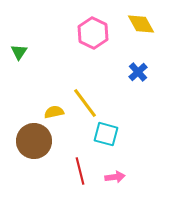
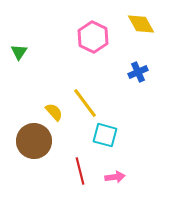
pink hexagon: moved 4 px down
blue cross: rotated 18 degrees clockwise
yellow semicircle: rotated 60 degrees clockwise
cyan square: moved 1 px left, 1 px down
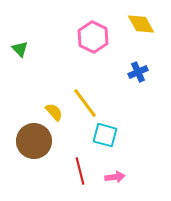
green triangle: moved 1 px right, 3 px up; rotated 18 degrees counterclockwise
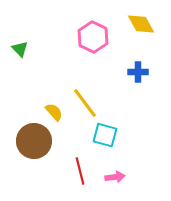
blue cross: rotated 24 degrees clockwise
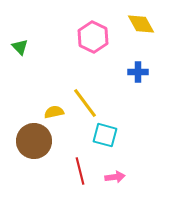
green triangle: moved 2 px up
yellow semicircle: rotated 60 degrees counterclockwise
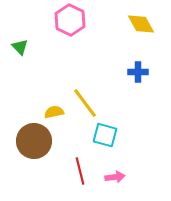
pink hexagon: moved 23 px left, 17 px up
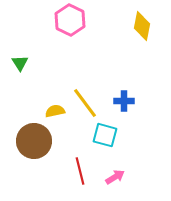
yellow diamond: moved 1 px right, 2 px down; rotated 40 degrees clockwise
green triangle: moved 16 px down; rotated 12 degrees clockwise
blue cross: moved 14 px left, 29 px down
yellow semicircle: moved 1 px right, 1 px up
pink arrow: rotated 24 degrees counterclockwise
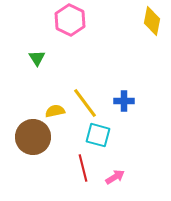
yellow diamond: moved 10 px right, 5 px up
green triangle: moved 17 px right, 5 px up
cyan square: moved 7 px left
brown circle: moved 1 px left, 4 px up
red line: moved 3 px right, 3 px up
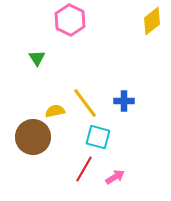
yellow diamond: rotated 40 degrees clockwise
cyan square: moved 2 px down
red line: moved 1 px right, 1 px down; rotated 44 degrees clockwise
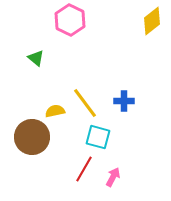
green triangle: moved 1 px left; rotated 18 degrees counterclockwise
brown circle: moved 1 px left
pink arrow: moved 2 px left; rotated 30 degrees counterclockwise
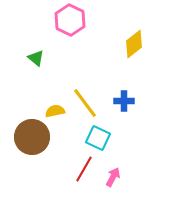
yellow diamond: moved 18 px left, 23 px down
cyan square: moved 1 px down; rotated 10 degrees clockwise
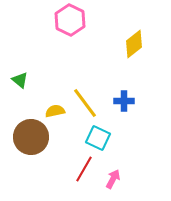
green triangle: moved 16 px left, 22 px down
brown circle: moved 1 px left
pink arrow: moved 2 px down
